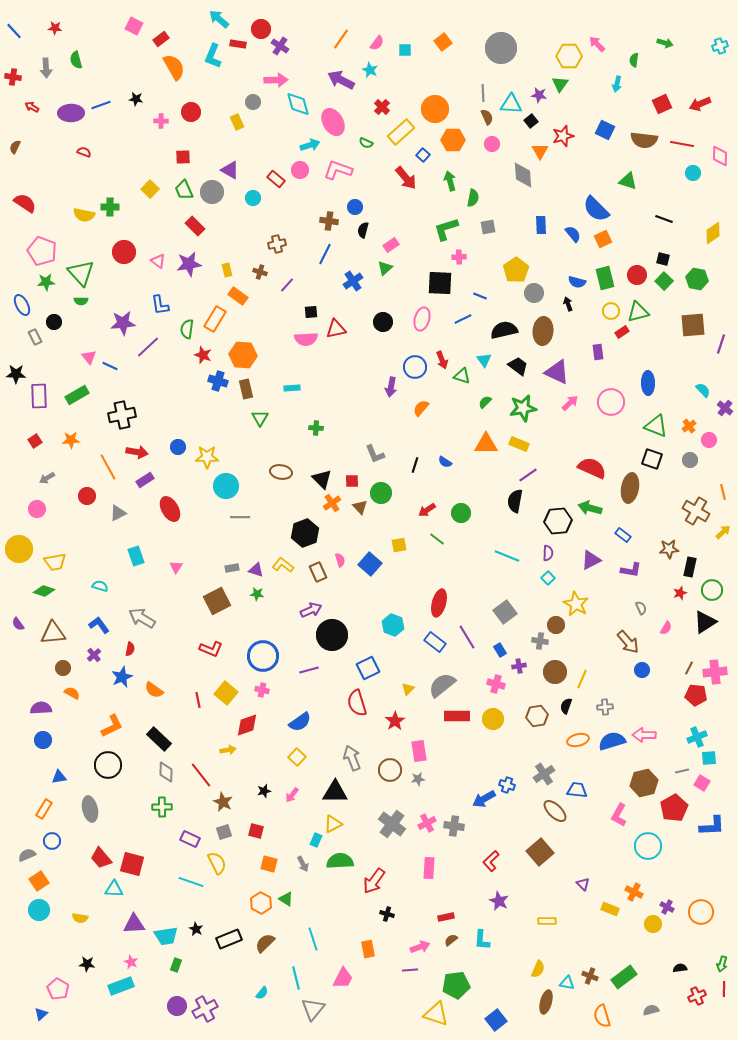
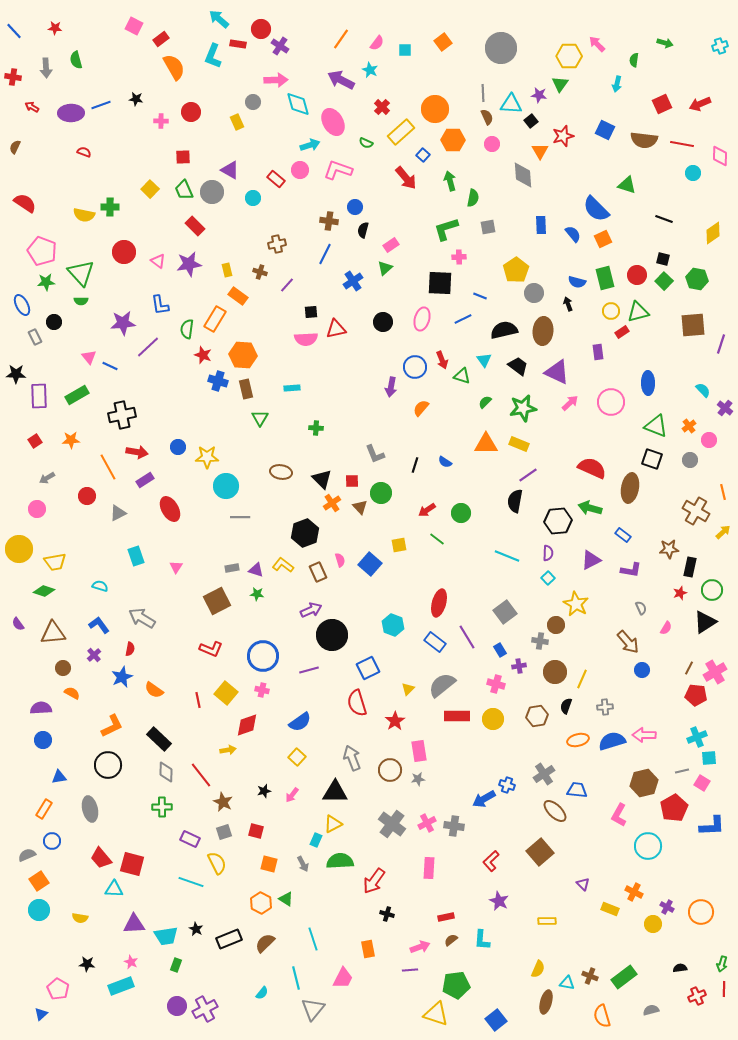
green triangle at (628, 181): moved 1 px left, 4 px down
pink cross at (715, 672): rotated 25 degrees counterclockwise
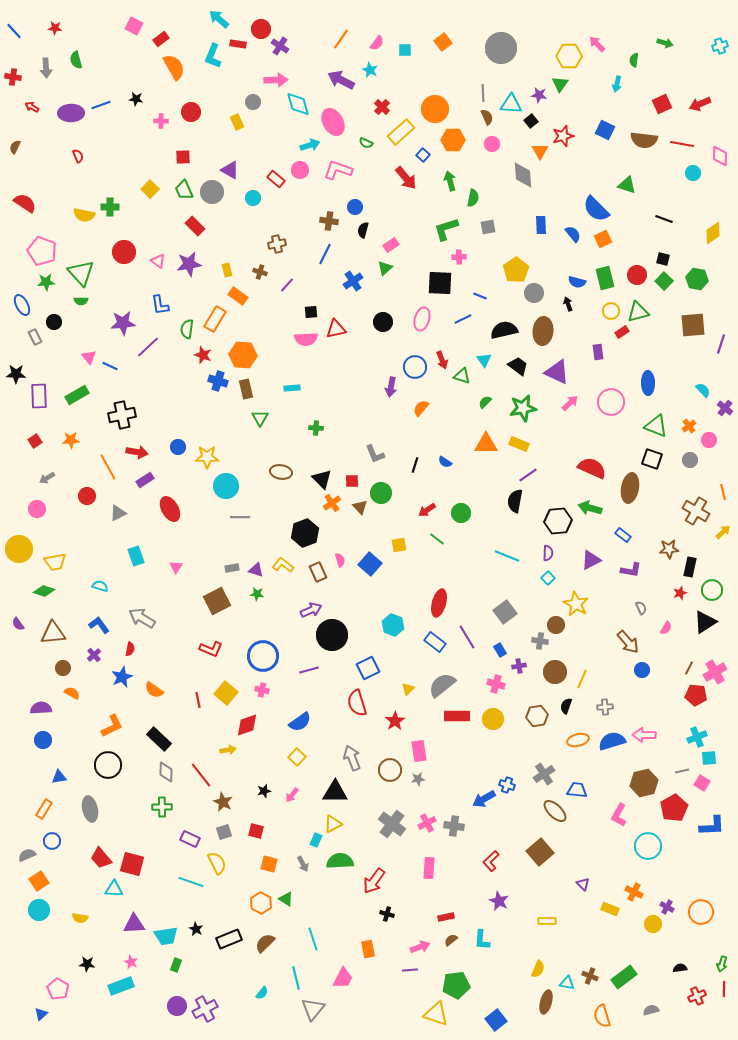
red semicircle at (84, 152): moved 6 px left, 4 px down; rotated 48 degrees clockwise
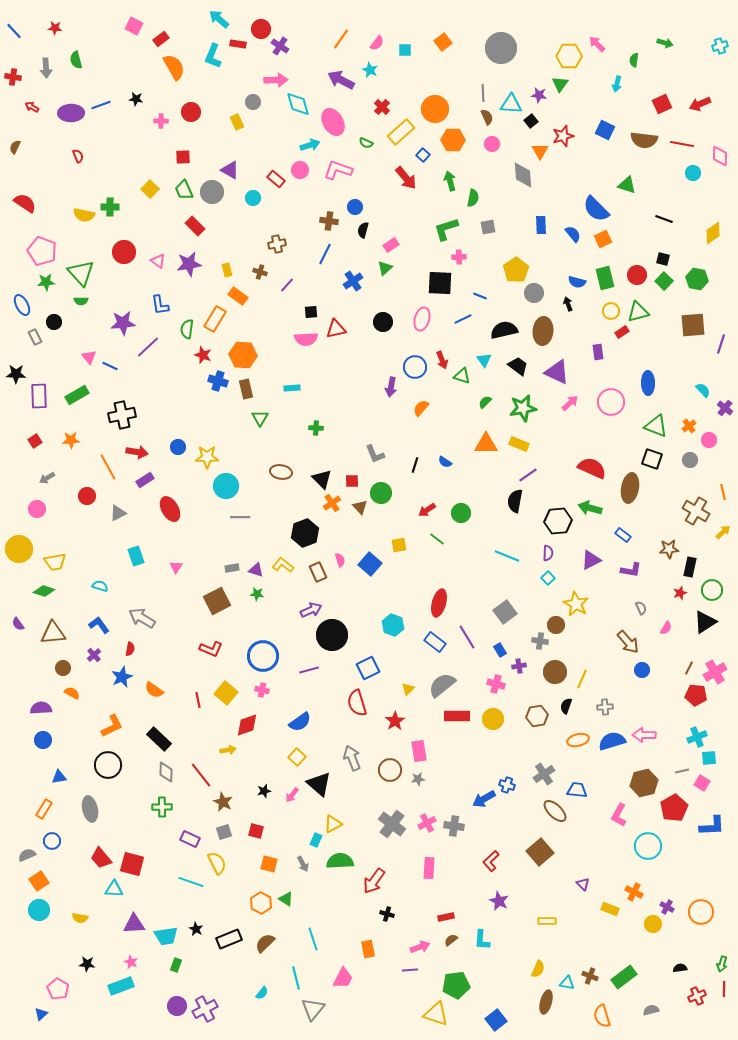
black triangle at (335, 792): moved 16 px left, 8 px up; rotated 40 degrees clockwise
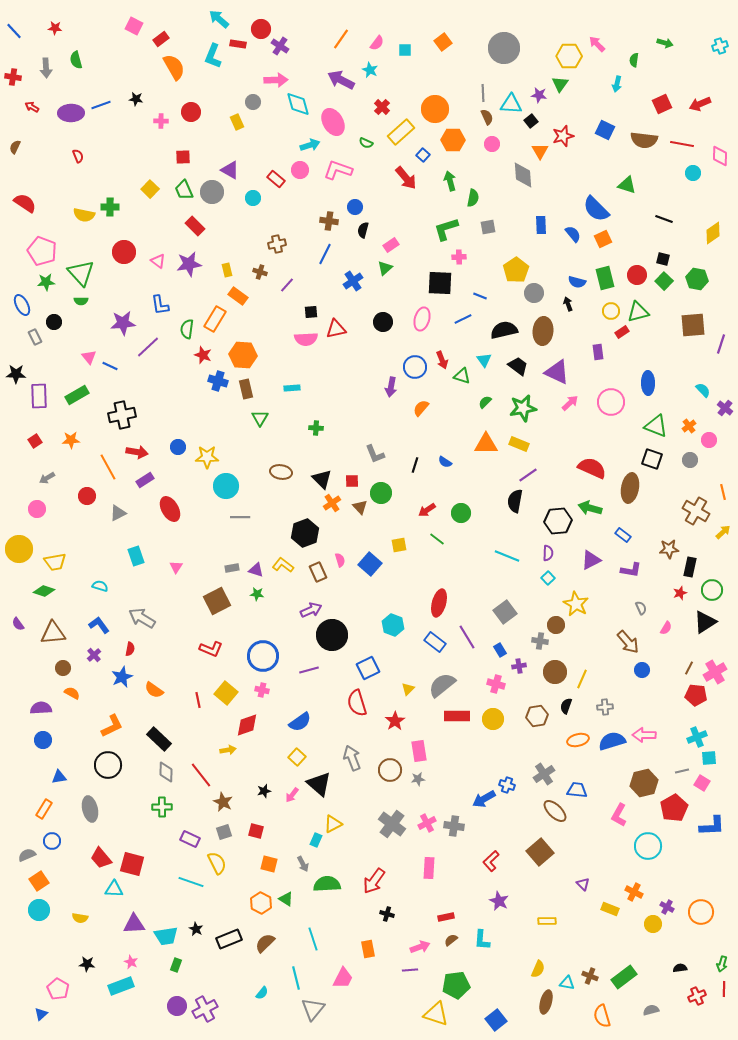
gray circle at (501, 48): moved 3 px right
green semicircle at (340, 861): moved 13 px left, 23 px down
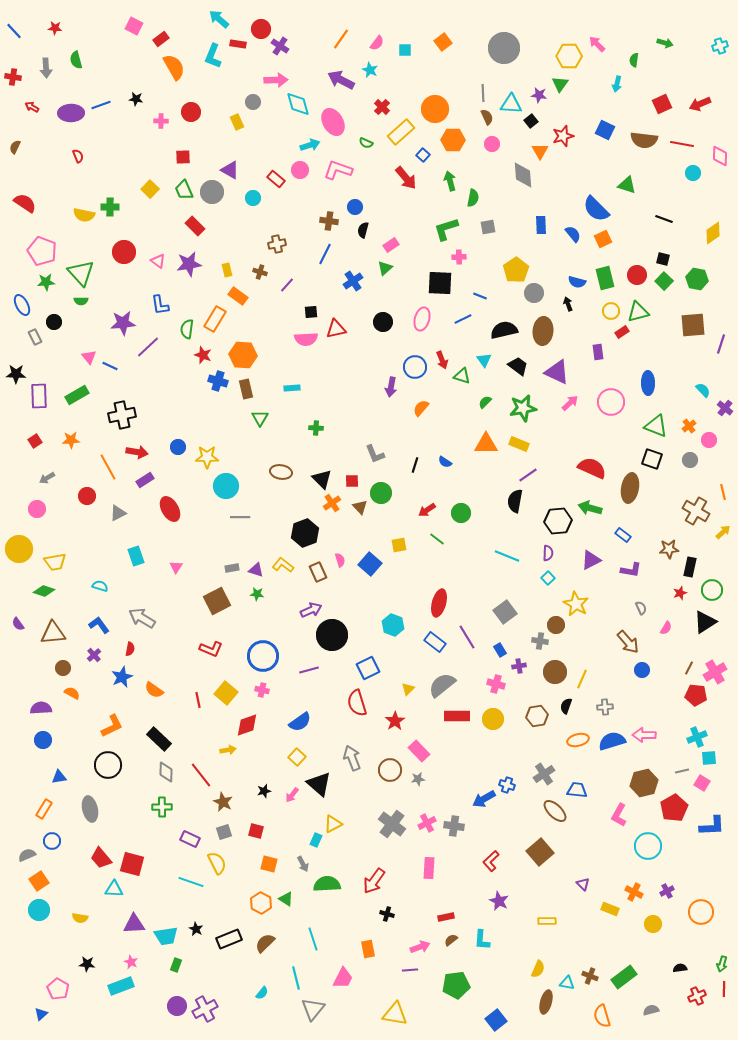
pink rectangle at (419, 751): rotated 35 degrees counterclockwise
purple cross at (667, 907): moved 16 px up; rotated 32 degrees clockwise
yellow triangle at (436, 1014): moved 41 px left; rotated 8 degrees counterclockwise
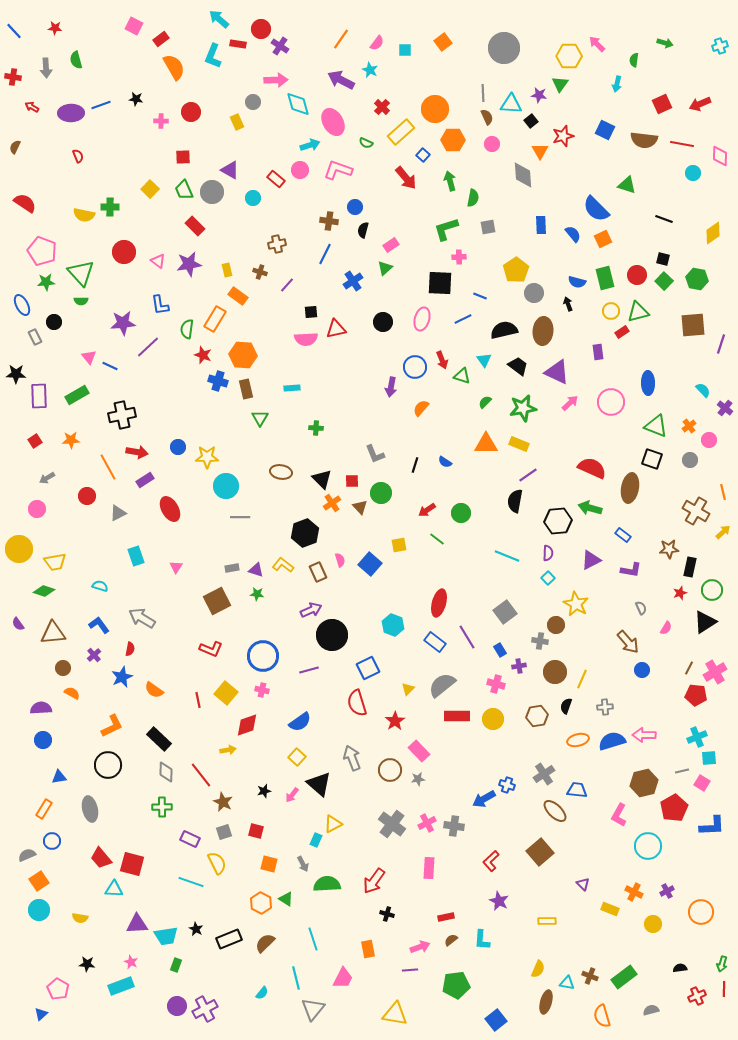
purple triangle at (134, 924): moved 3 px right
